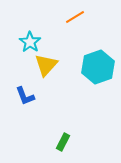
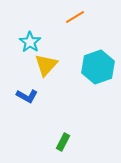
blue L-shape: moved 2 px right; rotated 40 degrees counterclockwise
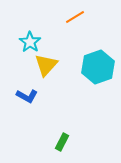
green rectangle: moved 1 px left
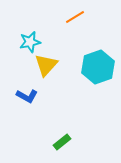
cyan star: rotated 25 degrees clockwise
green rectangle: rotated 24 degrees clockwise
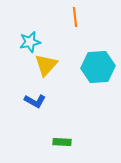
orange line: rotated 66 degrees counterclockwise
cyan hexagon: rotated 16 degrees clockwise
blue L-shape: moved 8 px right, 5 px down
green rectangle: rotated 42 degrees clockwise
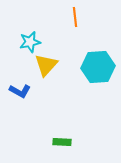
blue L-shape: moved 15 px left, 10 px up
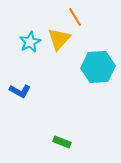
orange line: rotated 24 degrees counterclockwise
cyan star: rotated 15 degrees counterclockwise
yellow triangle: moved 13 px right, 26 px up
green rectangle: rotated 18 degrees clockwise
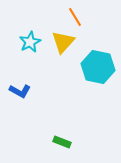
yellow triangle: moved 4 px right, 3 px down
cyan hexagon: rotated 16 degrees clockwise
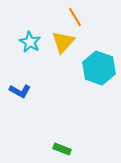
cyan star: rotated 15 degrees counterclockwise
cyan hexagon: moved 1 px right, 1 px down; rotated 8 degrees clockwise
green rectangle: moved 7 px down
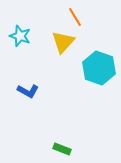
cyan star: moved 10 px left, 6 px up; rotated 10 degrees counterclockwise
blue L-shape: moved 8 px right
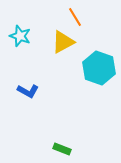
yellow triangle: rotated 20 degrees clockwise
